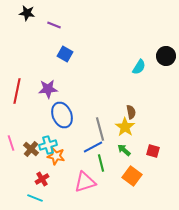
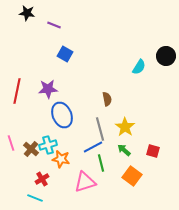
brown semicircle: moved 24 px left, 13 px up
orange star: moved 5 px right, 3 px down
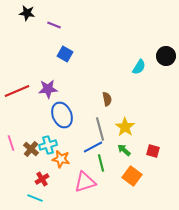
red line: rotated 55 degrees clockwise
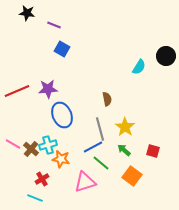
blue square: moved 3 px left, 5 px up
pink line: moved 2 px right, 1 px down; rotated 42 degrees counterclockwise
green line: rotated 36 degrees counterclockwise
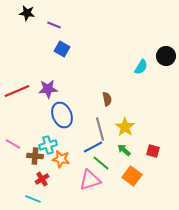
cyan semicircle: moved 2 px right
brown cross: moved 4 px right, 7 px down; rotated 35 degrees counterclockwise
pink triangle: moved 5 px right, 2 px up
cyan line: moved 2 px left, 1 px down
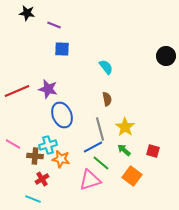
blue square: rotated 28 degrees counterclockwise
cyan semicircle: moved 35 px left; rotated 70 degrees counterclockwise
purple star: rotated 18 degrees clockwise
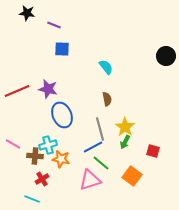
green arrow: moved 1 px right, 8 px up; rotated 104 degrees counterclockwise
cyan line: moved 1 px left
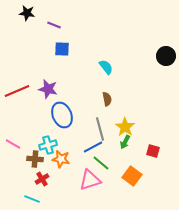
brown cross: moved 3 px down
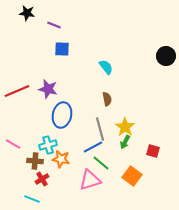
blue ellipse: rotated 35 degrees clockwise
brown cross: moved 2 px down
